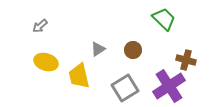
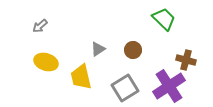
yellow trapezoid: moved 2 px right, 1 px down
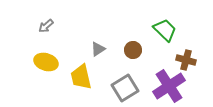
green trapezoid: moved 1 px right, 11 px down
gray arrow: moved 6 px right
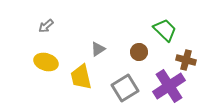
brown circle: moved 6 px right, 2 px down
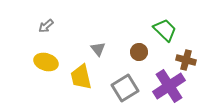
gray triangle: rotated 35 degrees counterclockwise
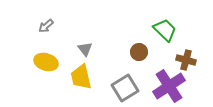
gray triangle: moved 13 px left
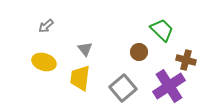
green trapezoid: moved 3 px left
yellow ellipse: moved 2 px left
yellow trapezoid: moved 1 px left, 1 px down; rotated 20 degrees clockwise
gray square: moved 2 px left; rotated 8 degrees counterclockwise
